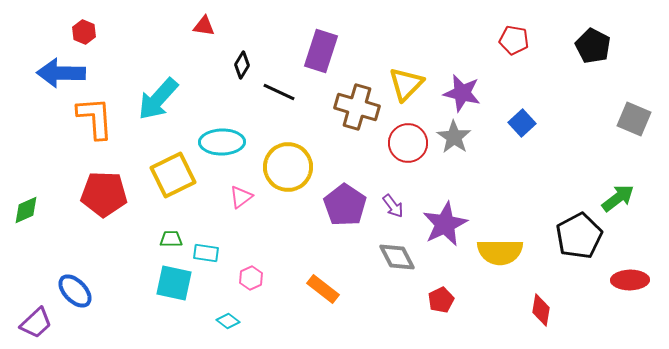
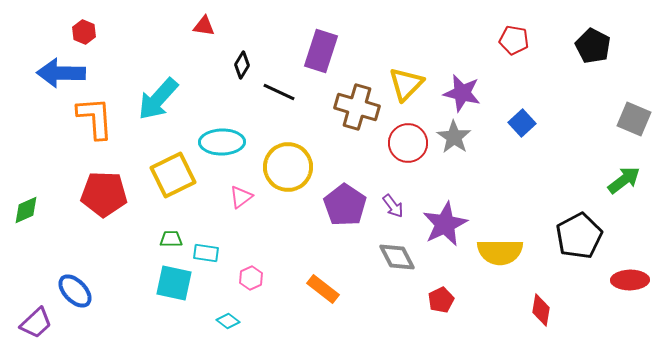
green arrow at (618, 198): moved 6 px right, 18 px up
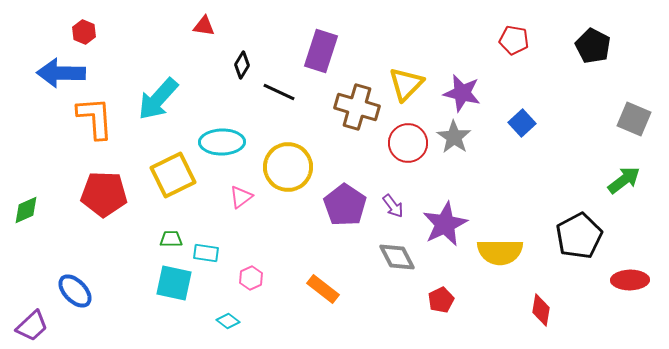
purple trapezoid at (36, 323): moved 4 px left, 3 px down
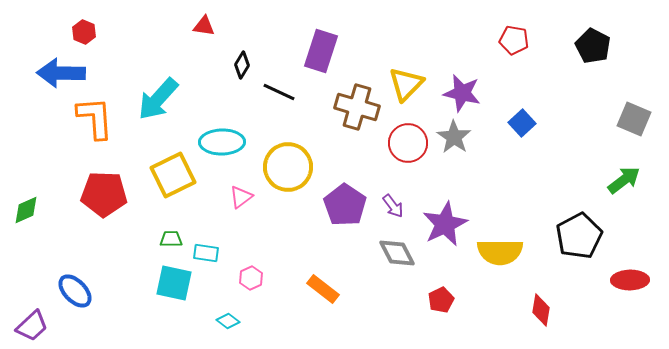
gray diamond at (397, 257): moved 4 px up
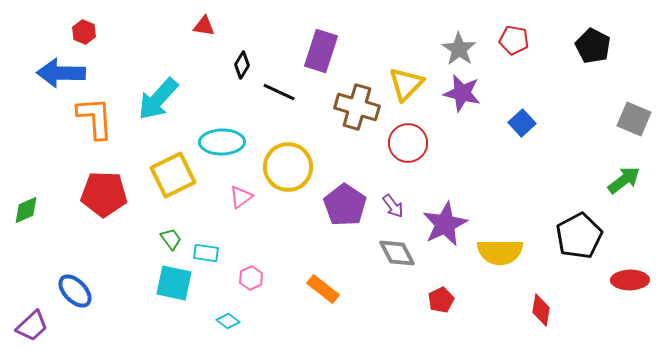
gray star at (454, 137): moved 5 px right, 88 px up
green trapezoid at (171, 239): rotated 55 degrees clockwise
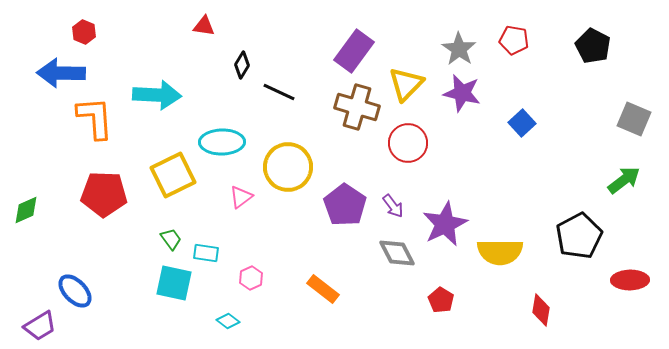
purple rectangle at (321, 51): moved 33 px right; rotated 18 degrees clockwise
cyan arrow at (158, 99): moved 1 px left, 4 px up; rotated 129 degrees counterclockwise
red pentagon at (441, 300): rotated 15 degrees counterclockwise
purple trapezoid at (32, 326): moved 8 px right; rotated 12 degrees clockwise
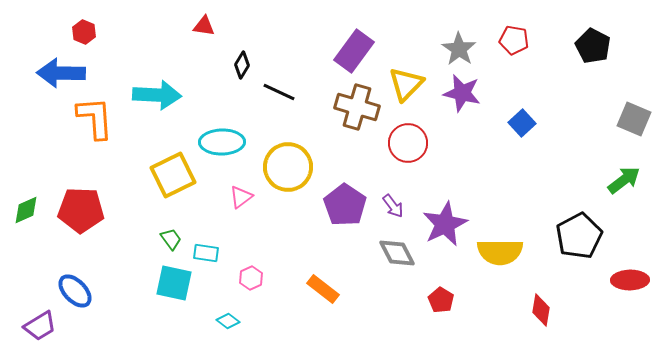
red pentagon at (104, 194): moved 23 px left, 16 px down
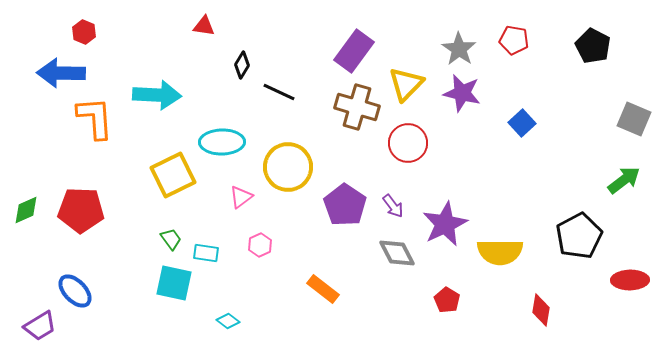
pink hexagon at (251, 278): moved 9 px right, 33 px up
red pentagon at (441, 300): moved 6 px right
